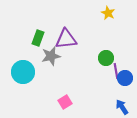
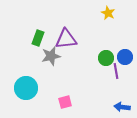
cyan circle: moved 3 px right, 16 px down
blue circle: moved 21 px up
pink square: rotated 16 degrees clockwise
blue arrow: rotated 49 degrees counterclockwise
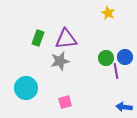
gray star: moved 9 px right, 5 px down
blue arrow: moved 2 px right
